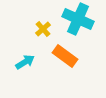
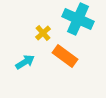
yellow cross: moved 4 px down
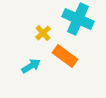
cyan arrow: moved 6 px right, 4 px down
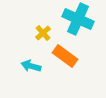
cyan arrow: rotated 132 degrees counterclockwise
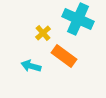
orange rectangle: moved 1 px left
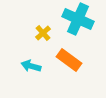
orange rectangle: moved 5 px right, 4 px down
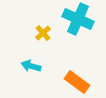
orange rectangle: moved 8 px right, 22 px down
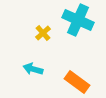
cyan cross: moved 1 px down
cyan arrow: moved 2 px right, 3 px down
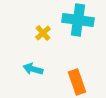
cyan cross: rotated 16 degrees counterclockwise
orange rectangle: rotated 35 degrees clockwise
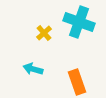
cyan cross: moved 1 px right, 2 px down; rotated 12 degrees clockwise
yellow cross: moved 1 px right
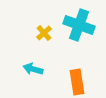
cyan cross: moved 3 px down
orange rectangle: rotated 10 degrees clockwise
